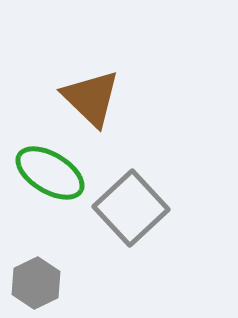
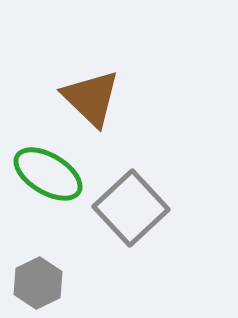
green ellipse: moved 2 px left, 1 px down
gray hexagon: moved 2 px right
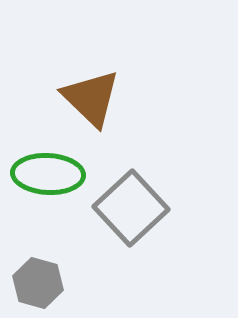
green ellipse: rotated 28 degrees counterclockwise
gray hexagon: rotated 18 degrees counterclockwise
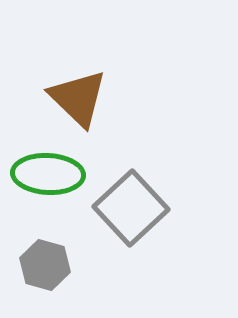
brown triangle: moved 13 px left
gray hexagon: moved 7 px right, 18 px up
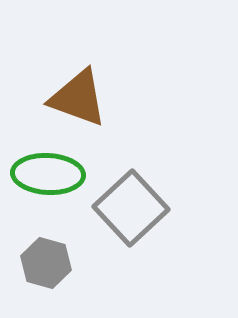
brown triangle: rotated 24 degrees counterclockwise
gray hexagon: moved 1 px right, 2 px up
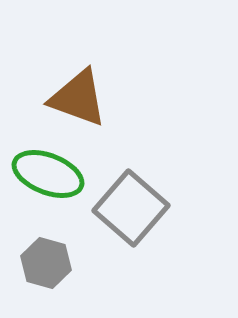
green ellipse: rotated 18 degrees clockwise
gray square: rotated 6 degrees counterclockwise
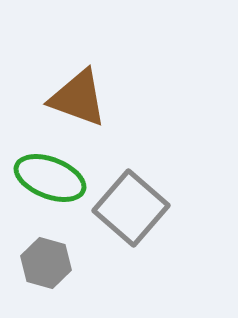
green ellipse: moved 2 px right, 4 px down
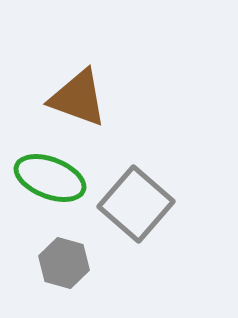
gray square: moved 5 px right, 4 px up
gray hexagon: moved 18 px right
